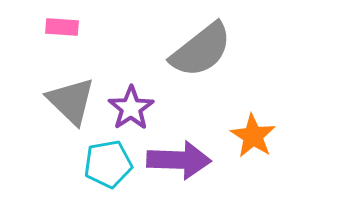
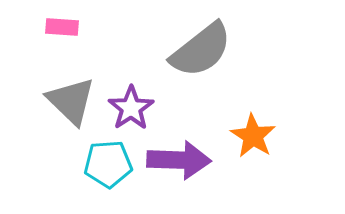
cyan pentagon: rotated 6 degrees clockwise
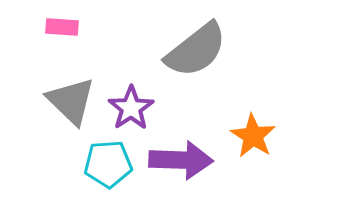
gray semicircle: moved 5 px left
purple arrow: moved 2 px right
